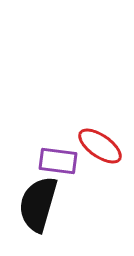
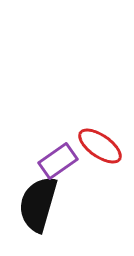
purple rectangle: rotated 42 degrees counterclockwise
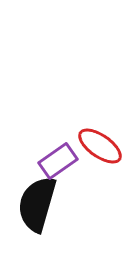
black semicircle: moved 1 px left
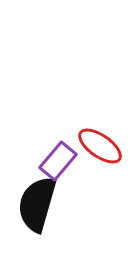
purple rectangle: rotated 15 degrees counterclockwise
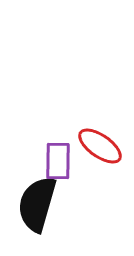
purple rectangle: rotated 39 degrees counterclockwise
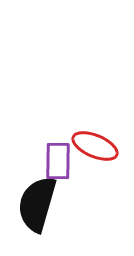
red ellipse: moved 5 px left; rotated 12 degrees counterclockwise
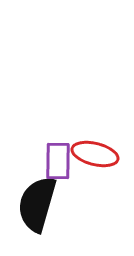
red ellipse: moved 8 px down; rotated 9 degrees counterclockwise
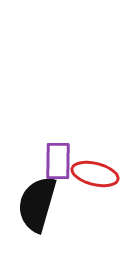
red ellipse: moved 20 px down
